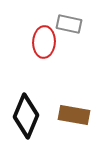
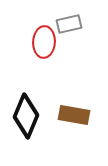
gray rectangle: rotated 25 degrees counterclockwise
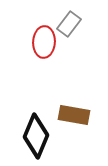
gray rectangle: rotated 40 degrees counterclockwise
black diamond: moved 10 px right, 20 px down
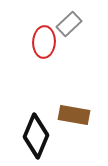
gray rectangle: rotated 10 degrees clockwise
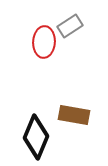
gray rectangle: moved 1 px right, 2 px down; rotated 10 degrees clockwise
black diamond: moved 1 px down
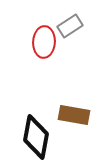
black diamond: rotated 12 degrees counterclockwise
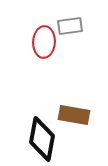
gray rectangle: rotated 25 degrees clockwise
black diamond: moved 6 px right, 2 px down
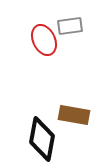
red ellipse: moved 2 px up; rotated 28 degrees counterclockwise
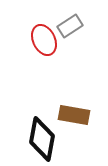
gray rectangle: rotated 25 degrees counterclockwise
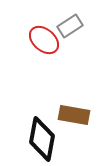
red ellipse: rotated 24 degrees counterclockwise
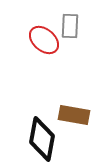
gray rectangle: rotated 55 degrees counterclockwise
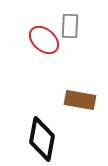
brown rectangle: moved 6 px right, 15 px up
